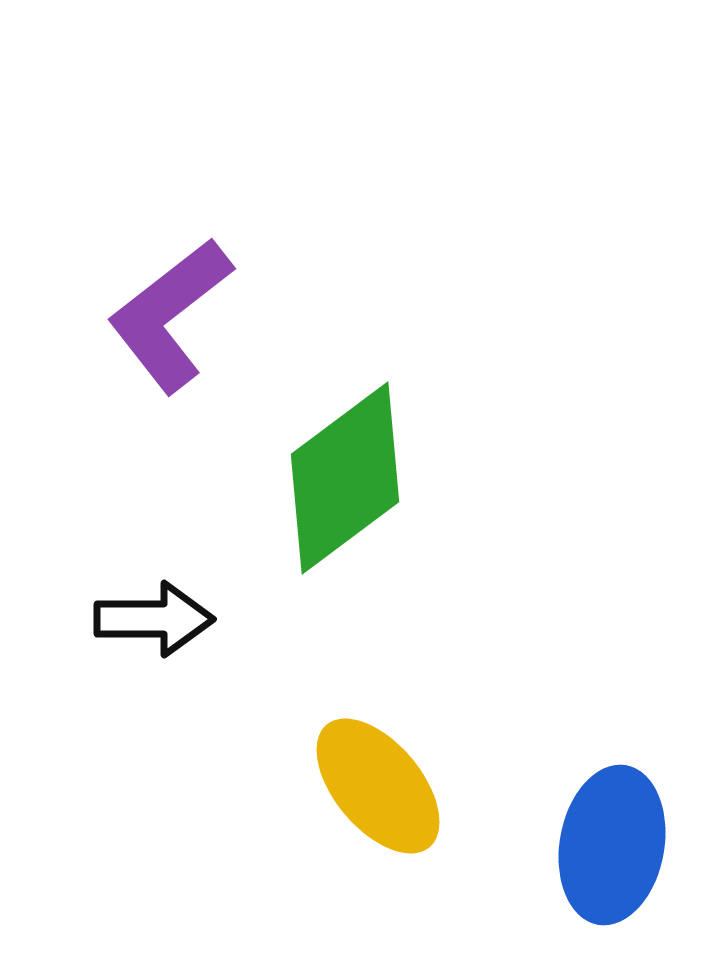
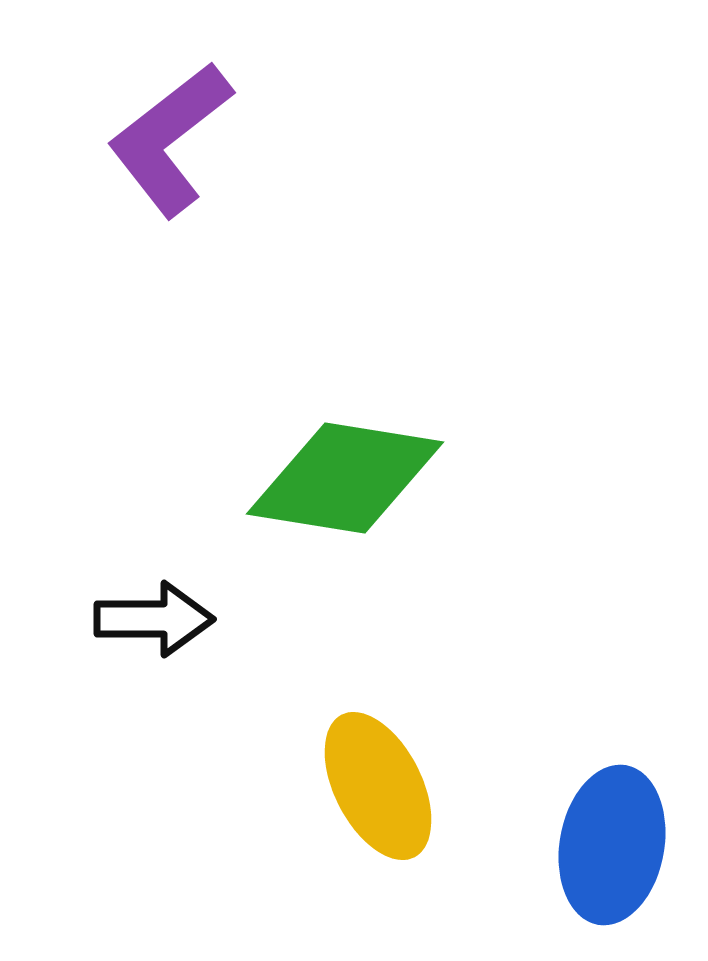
purple L-shape: moved 176 px up
green diamond: rotated 46 degrees clockwise
yellow ellipse: rotated 13 degrees clockwise
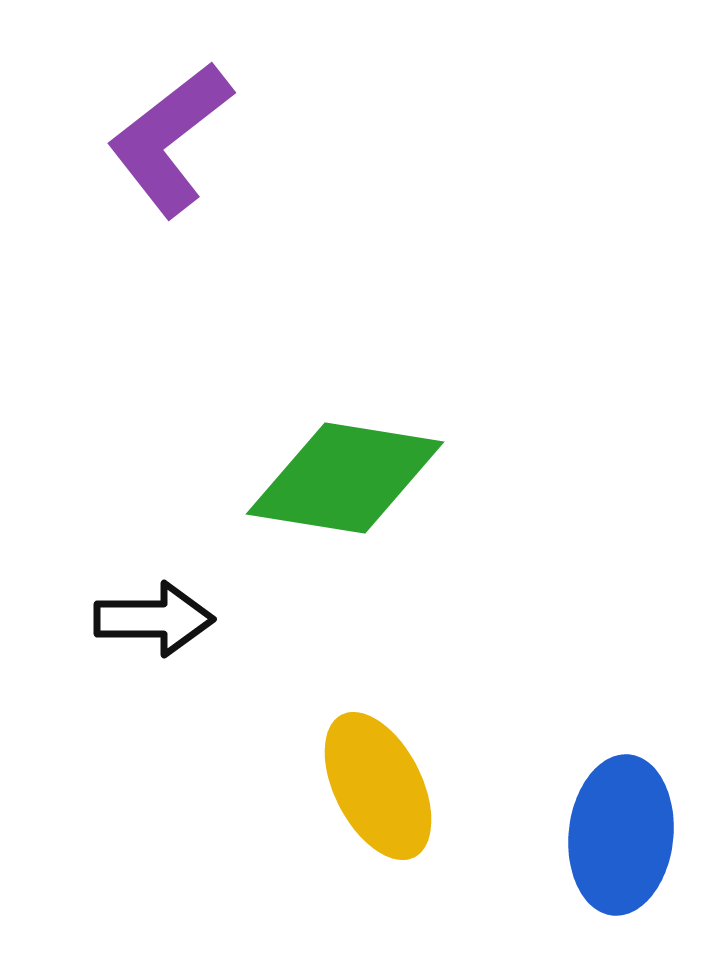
blue ellipse: moved 9 px right, 10 px up; rotated 4 degrees counterclockwise
